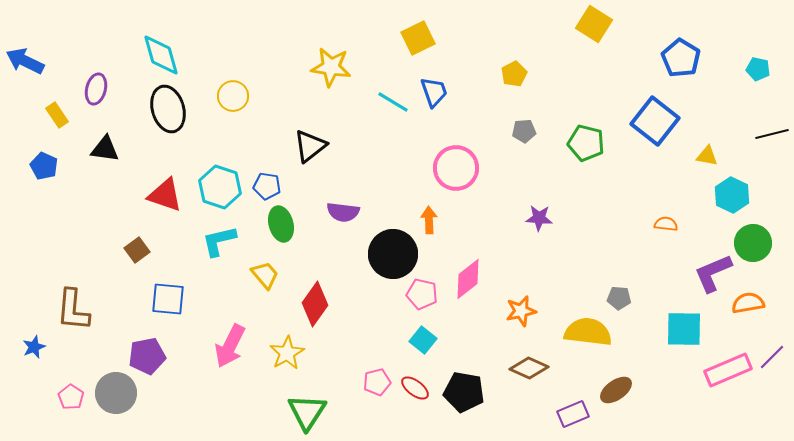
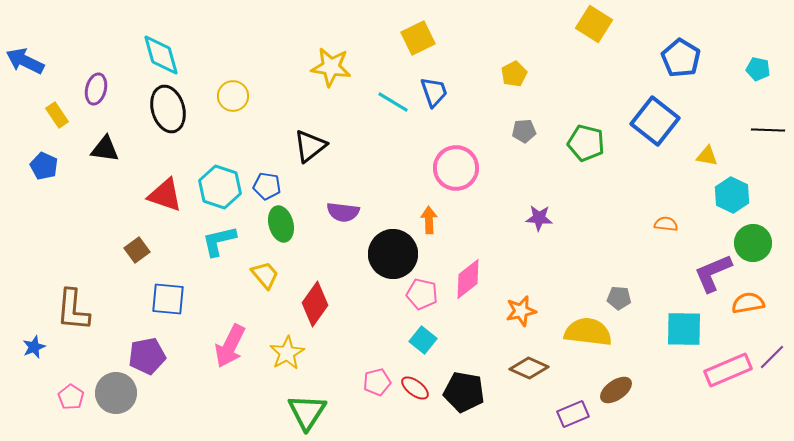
black line at (772, 134): moved 4 px left, 4 px up; rotated 16 degrees clockwise
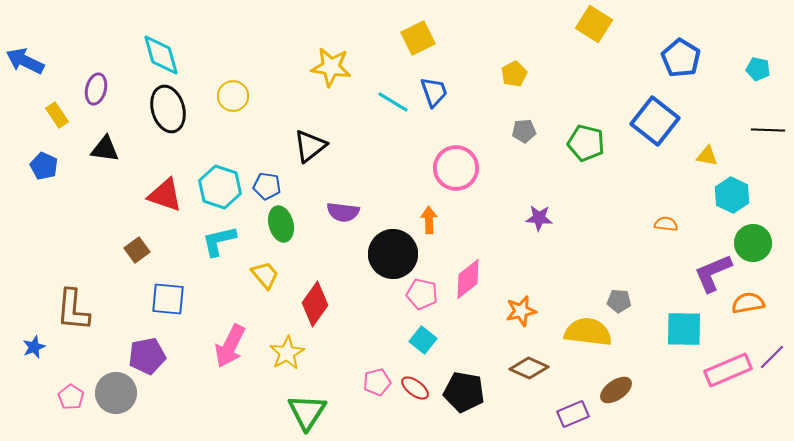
gray pentagon at (619, 298): moved 3 px down
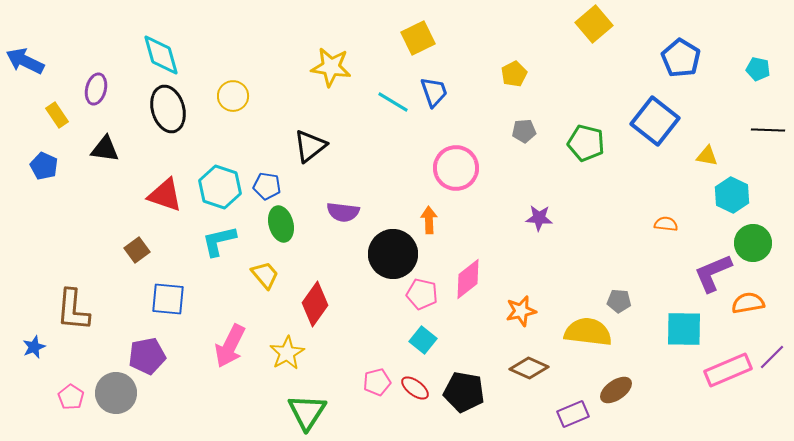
yellow square at (594, 24): rotated 18 degrees clockwise
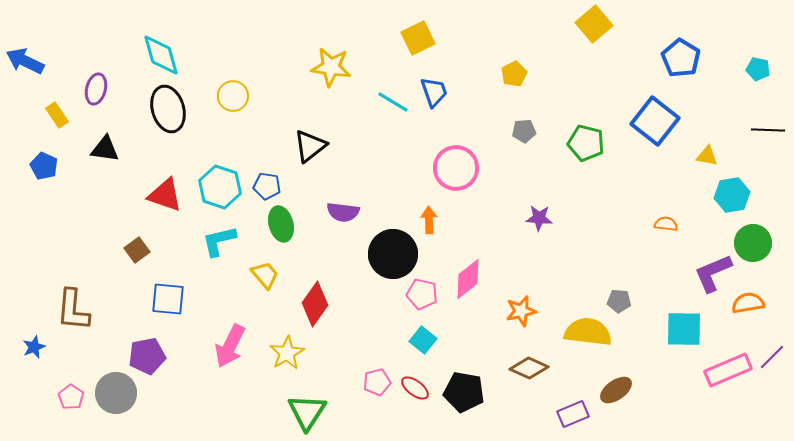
cyan hexagon at (732, 195): rotated 24 degrees clockwise
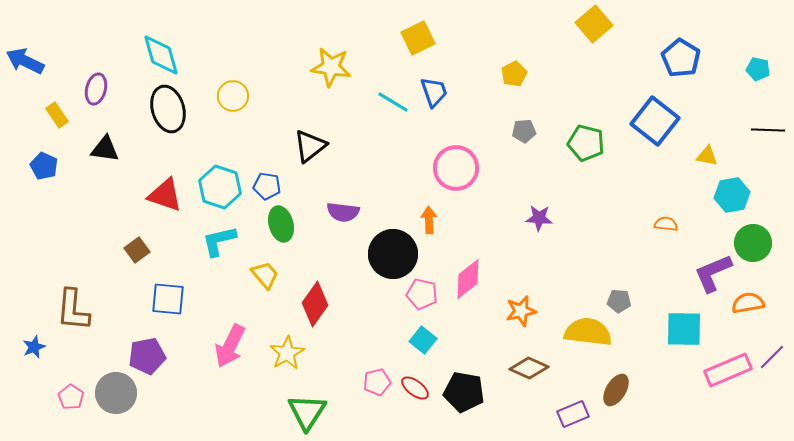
brown ellipse at (616, 390): rotated 24 degrees counterclockwise
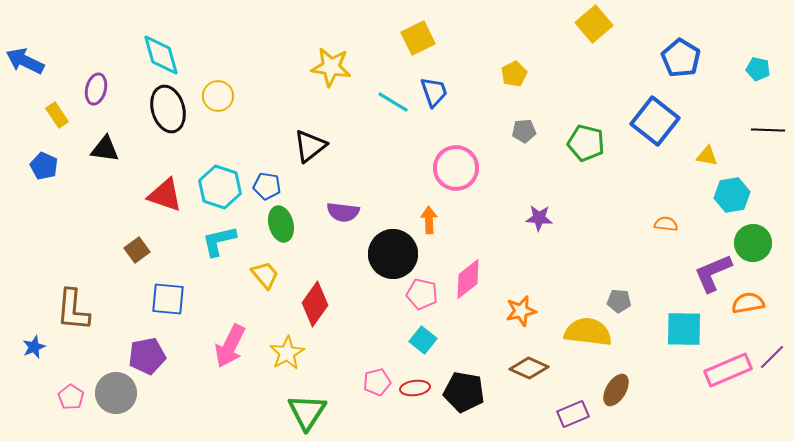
yellow circle at (233, 96): moved 15 px left
red ellipse at (415, 388): rotated 44 degrees counterclockwise
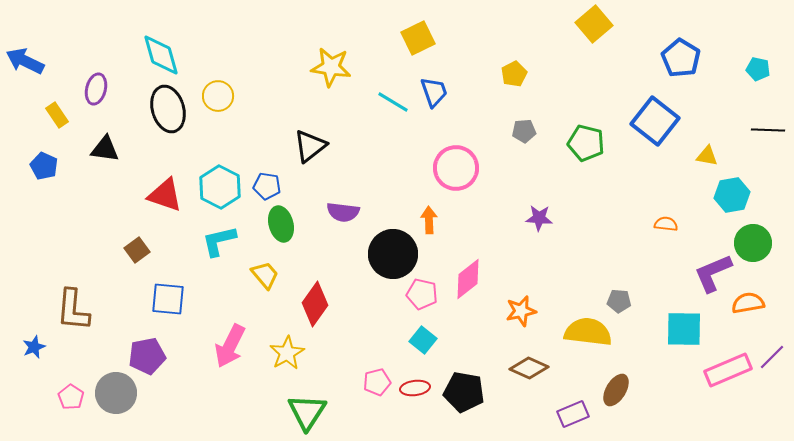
cyan hexagon at (220, 187): rotated 9 degrees clockwise
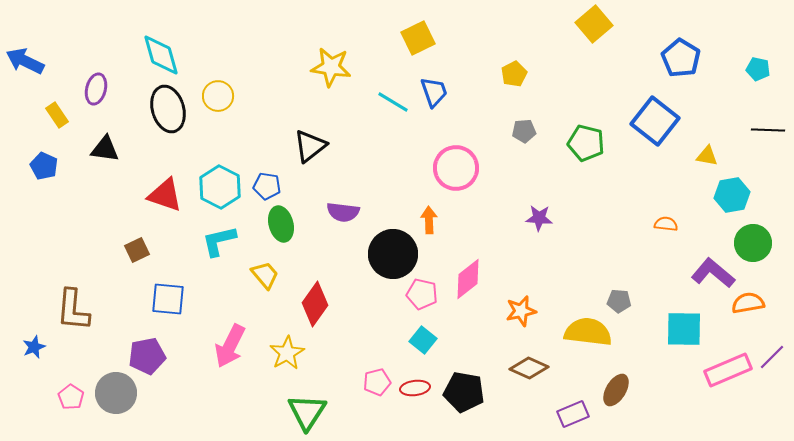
brown square at (137, 250): rotated 10 degrees clockwise
purple L-shape at (713, 273): rotated 63 degrees clockwise
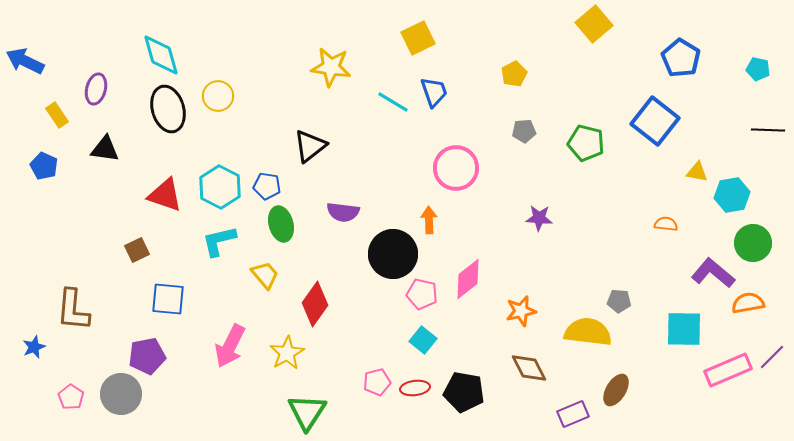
yellow triangle at (707, 156): moved 10 px left, 16 px down
brown diamond at (529, 368): rotated 39 degrees clockwise
gray circle at (116, 393): moved 5 px right, 1 px down
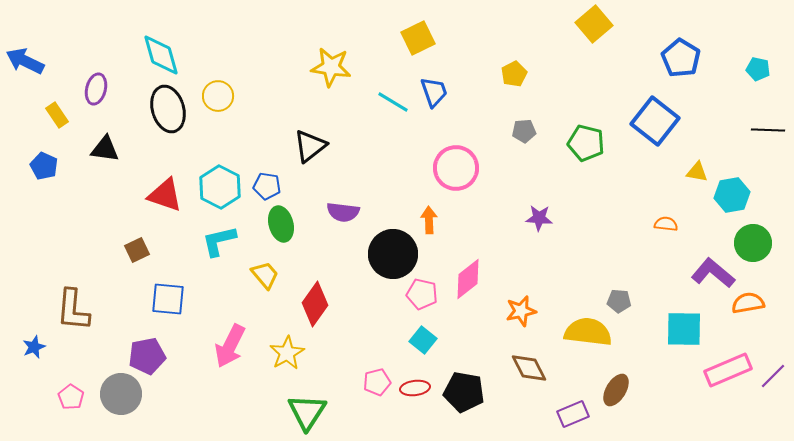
purple line at (772, 357): moved 1 px right, 19 px down
